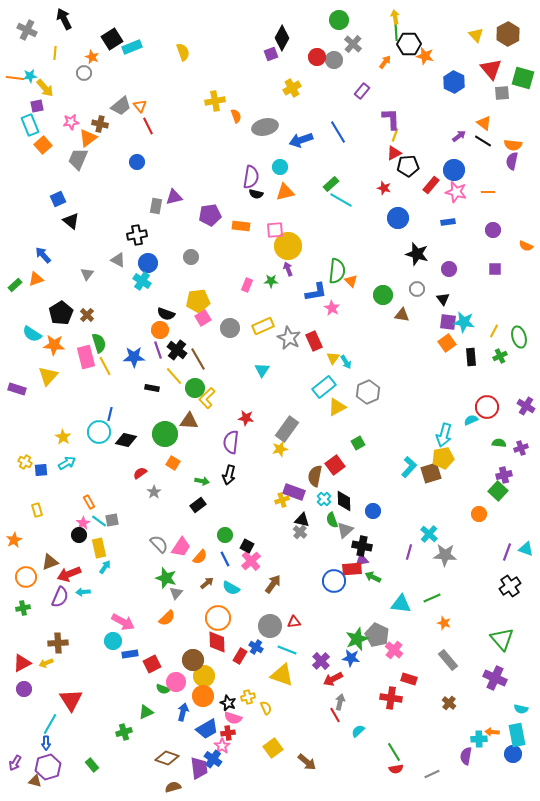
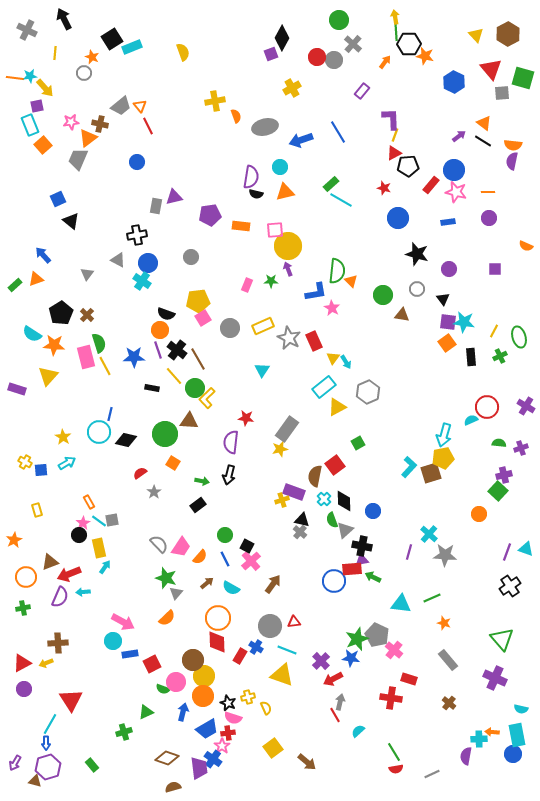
purple circle at (493, 230): moved 4 px left, 12 px up
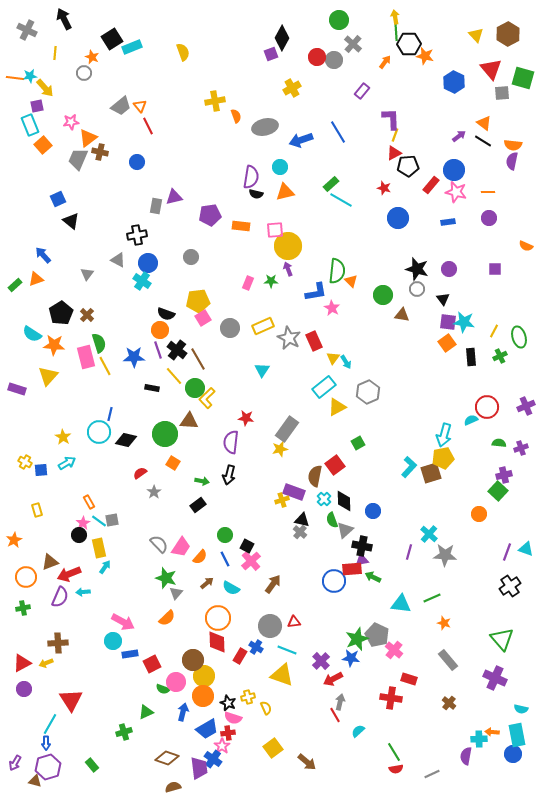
brown cross at (100, 124): moved 28 px down
black star at (417, 254): moved 15 px down
pink rectangle at (247, 285): moved 1 px right, 2 px up
purple cross at (526, 406): rotated 36 degrees clockwise
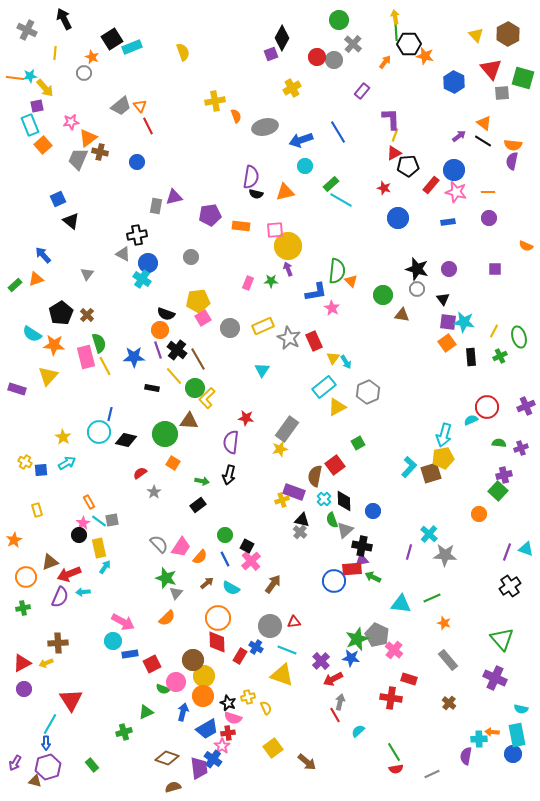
cyan circle at (280, 167): moved 25 px right, 1 px up
gray triangle at (118, 260): moved 5 px right, 6 px up
cyan cross at (142, 281): moved 2 px up
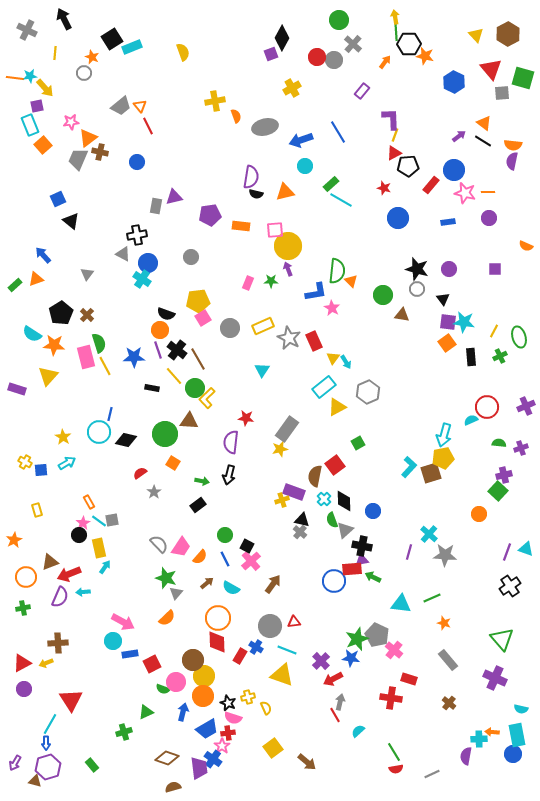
pink star at (456, 192): moved 9 px right, 1 px down
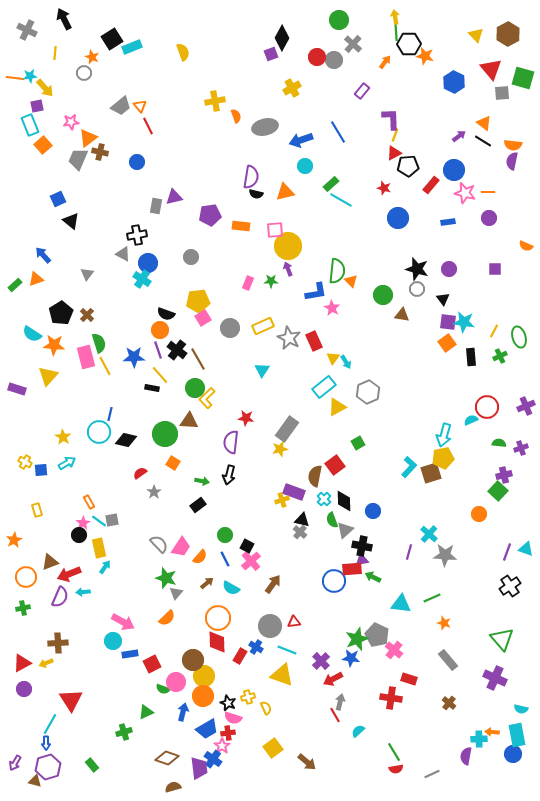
yellow line at (174, 376): moved 14 px left, 1 px up
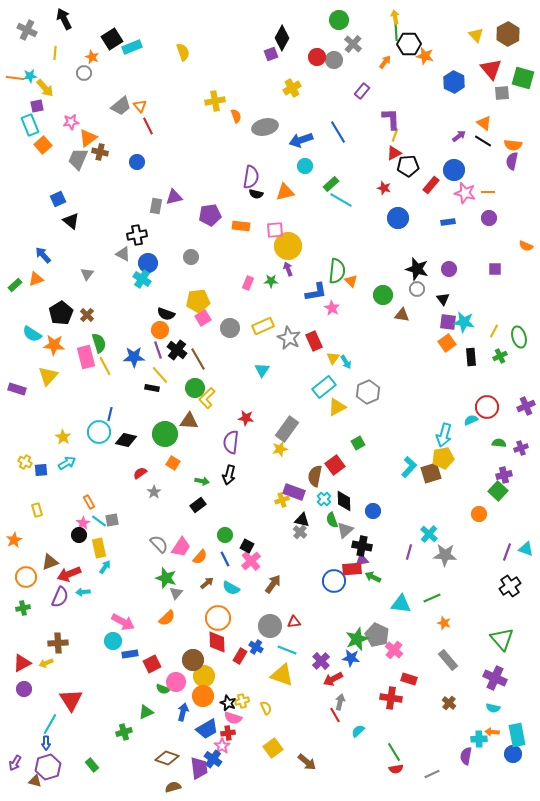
yellow cross at (248, 697): moved 6 px left, 4 px down
cyan semicircle at (521, 709): moved 28 px left, 1 px up
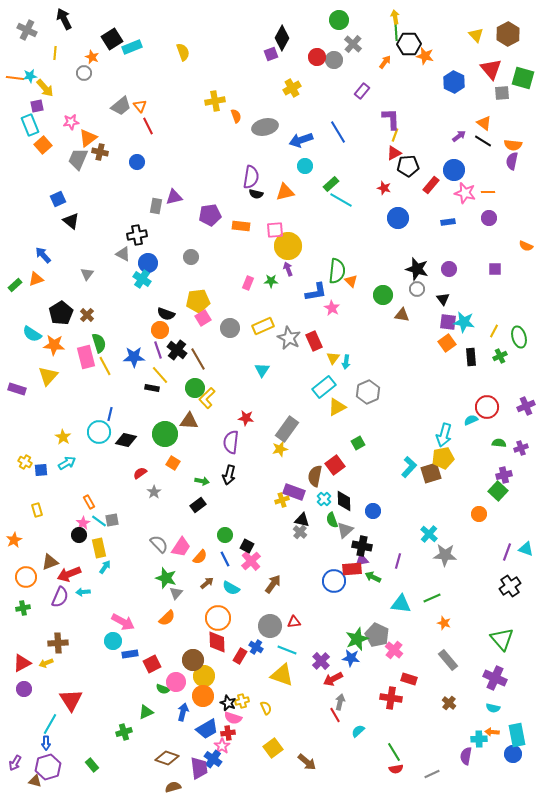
cyan arrow at (346, 362): rotated 40 degrees clockwise
purple line at (409, 552): moved 11 px left, 9 px down
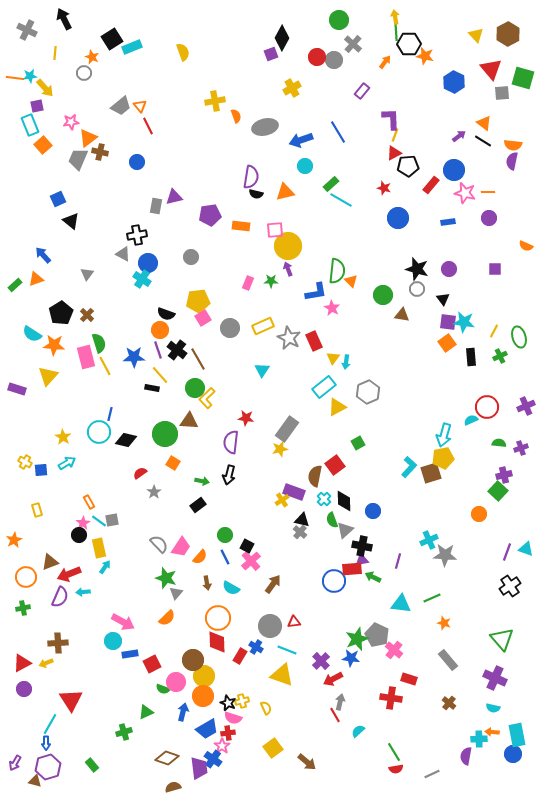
yellow cross at (282, 500): rotated 16 degrees counterclockwise
cyan cross at (429, 534): moved 6 px down; rotated 24 degrees clockwise
blue line at (225, 559): moved 2 px up
brown arrow at (207, 583): rotated 120 degrees clockwise
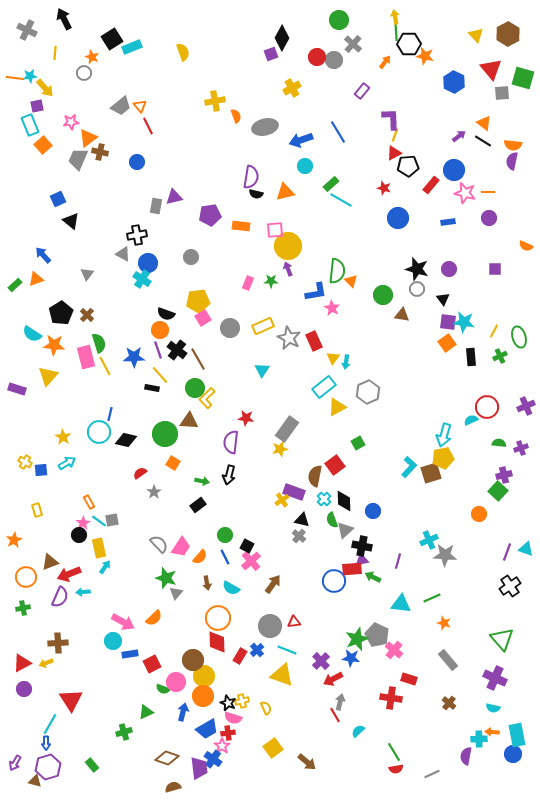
gray cross at (300, 532): moved 1 px left, 4 px down
orange semicircle at (167, 618): moved 13 px left
blue cross at (256, 647): moved 1 px right, 3 px down; rotated 16 degrees clockwise
